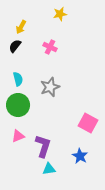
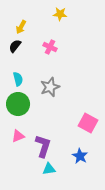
yellow star: rotated 16 degrees clockwise
green circle: moved 1 px up
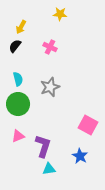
pink square: moved 2 px down
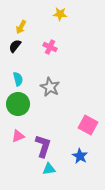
gray star: rotated 24 degrees counterclockwise
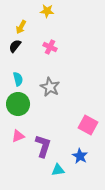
yellow star: moved 13 px left, 3 px up
cyan triangle: moved 9 px right, 1 px down
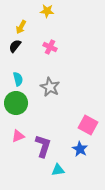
green circle: moved 2 px left, 1 px up
blue star: moved 7 px up
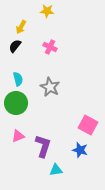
blue star: moved 1 px down; rotated 14 degrees counterclockwise
cyan triangle: moved 2 px left
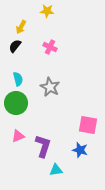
pink square: rotated 18 degrees counterclockwise
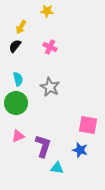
cyan triangle: moved 1 px right, 2 px up; rotated 16 degrees clockwise
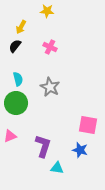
pink triangle: moved 8 px left
